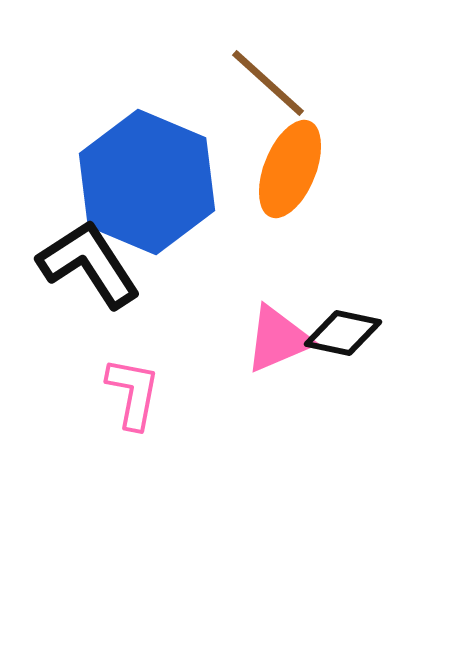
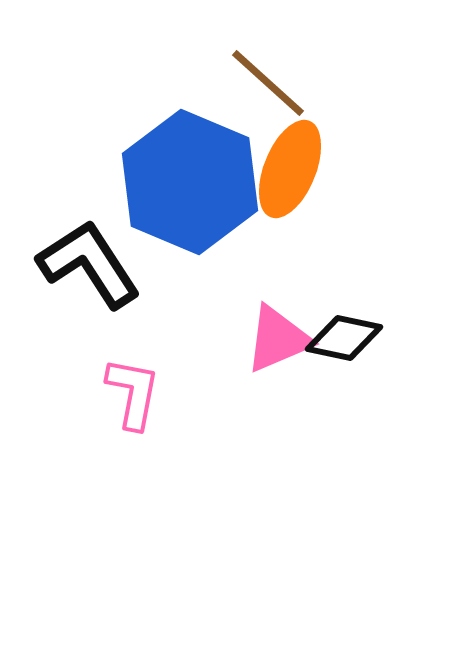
blue hexagon: moved 43 px right
black diamond: moved 1 px right, 5 px down
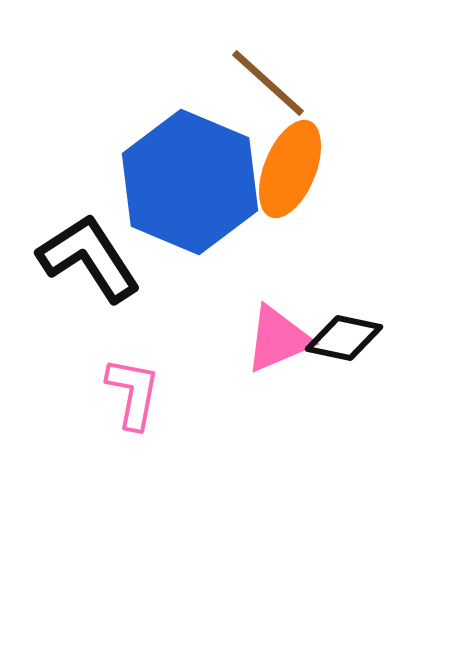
black L-shape: moved 6 px up
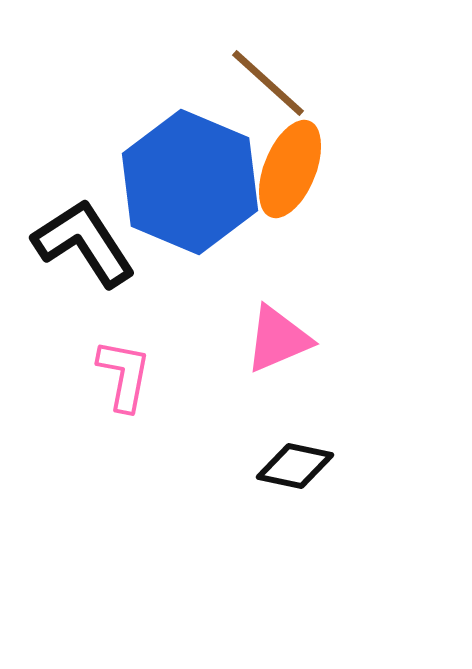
black L-shape: moved 5 px left, 15 px up
black diamond: moved 49 px left, 128 px down
pink L-shape: moved 9 px left, 18 px up
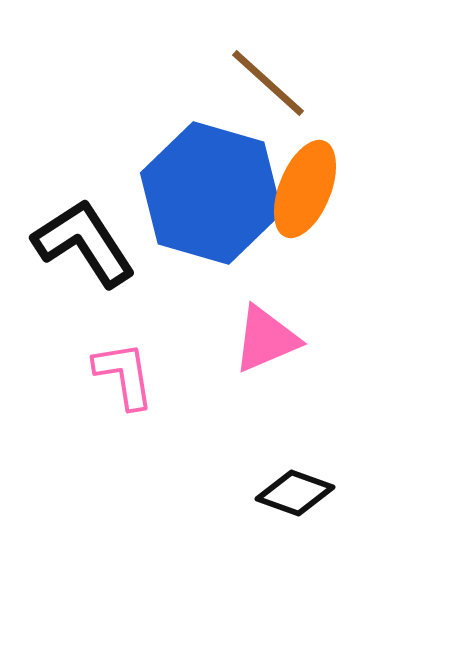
orange ellipse: moved 15 px right, 20 px down
blue hexagon: moved 21 px right, 11 px down; rotated 7 degrees counterclockwise
pink triangle: moved 12 px left
pink L-shape: rotated 20 degrees counterclockwise
black diamond: moved 27 px down; rotated 8 degrees clockwise
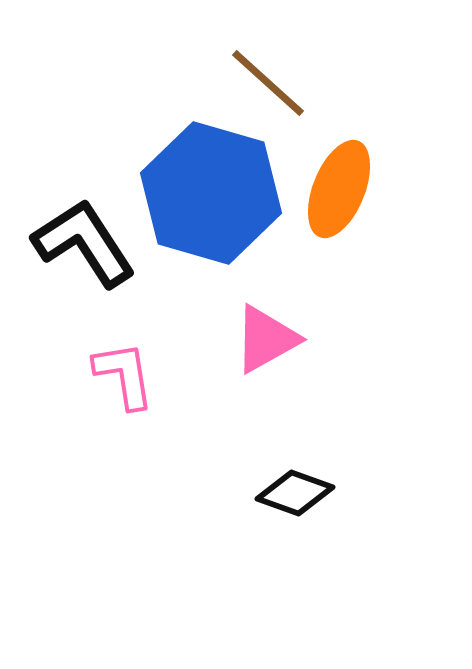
orange ellipse: moved 34 px right
pink triangle: rotated 6 degrees counterclockwise
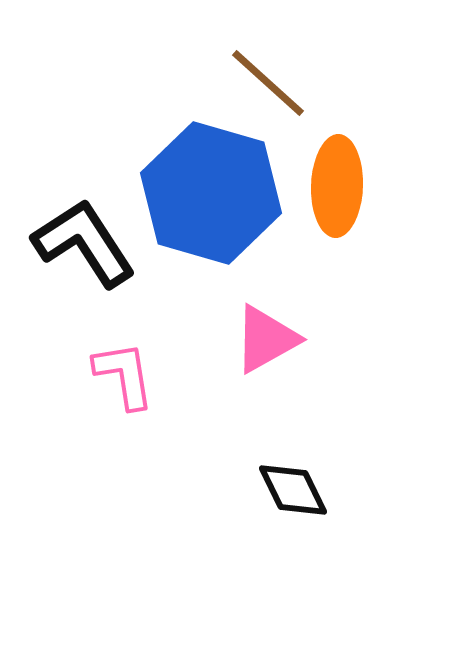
orange ellipse: moved 2 px left, 3 px up; rotated 20 degrees counterclockwise
black diamond: moved 2 px left, 3 px up; rotated 44 degrees clockwise
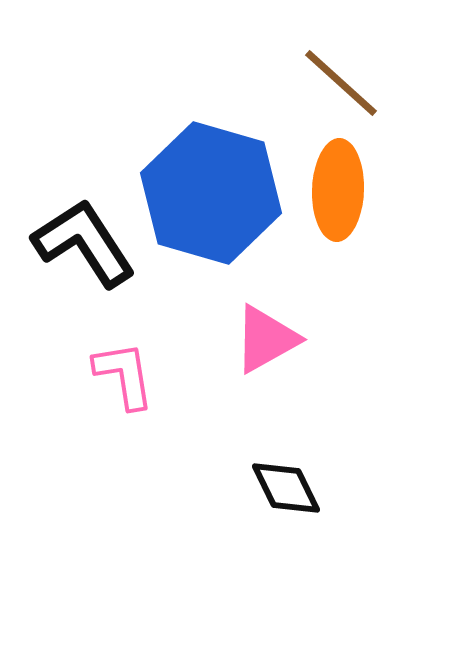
brown line: moved 73 px right
orange ellipse: moved 1 px right, 4 px down
black diamond: moved 7 px left, 2 px up
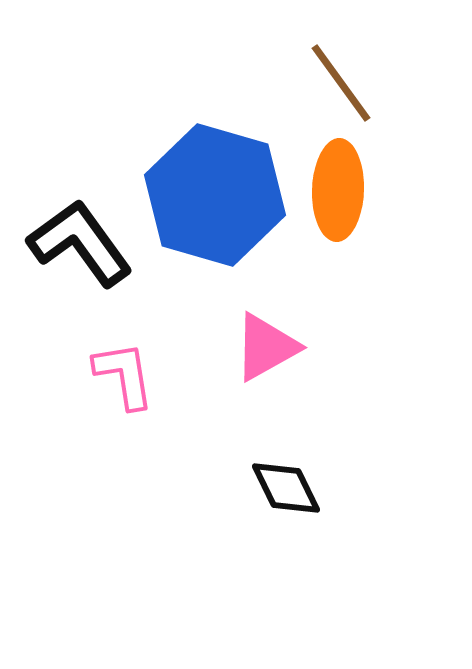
brown line: rotated 12 degrees clockwise
blue hexagon: moved 4 px right, 2 px down
black L-shape: moved 4 px left; rotated 3 degrees counterclockwise
pink triangle: moved 8 px down
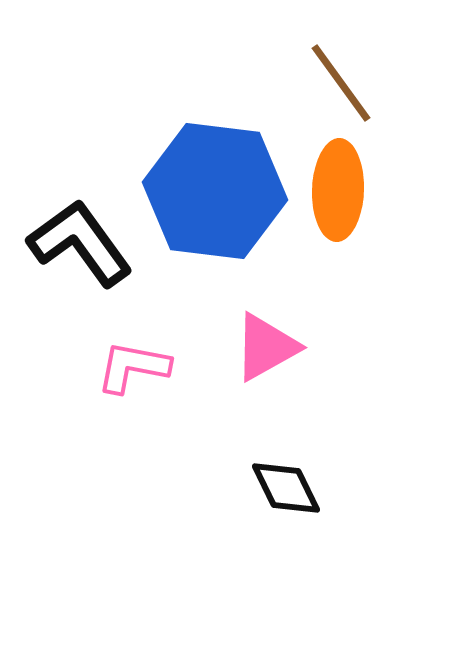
blue hexagon: moved 4 px up; rotated 9 degrees counterclockwise
pink L-shape: moved 9 px right, 8 px up; rotated 70 degrees counterclockwise
